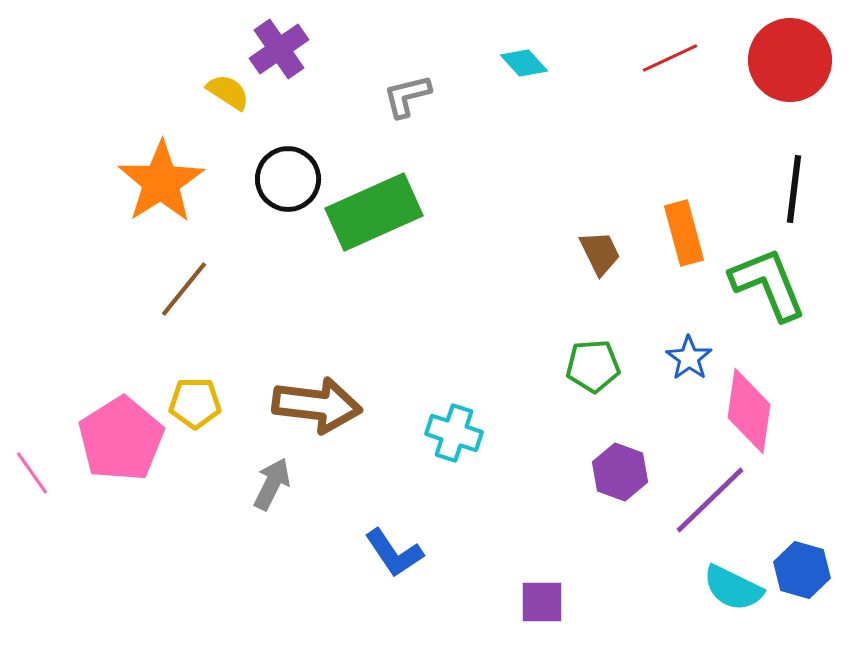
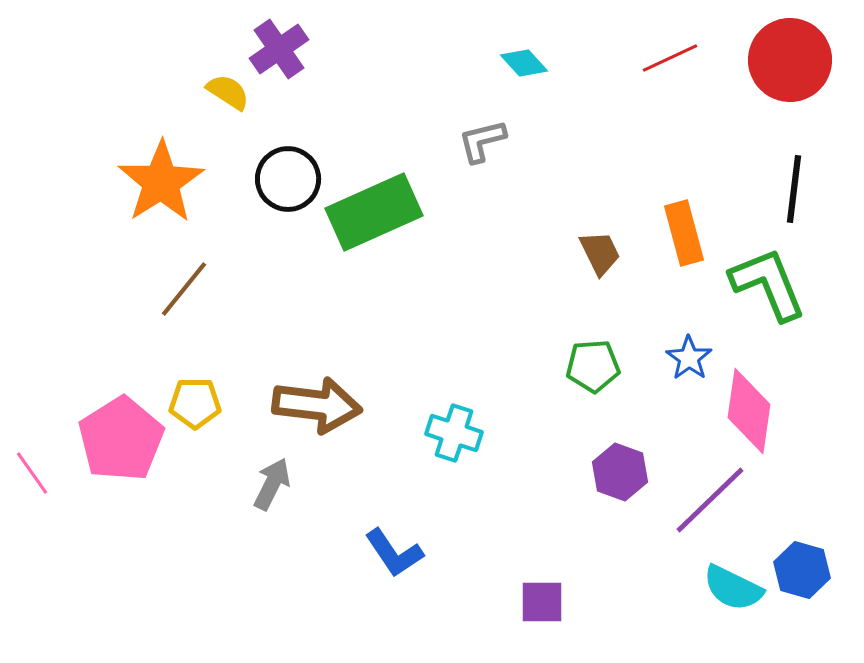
gray L-shape: moved 75 px right, 45 px down
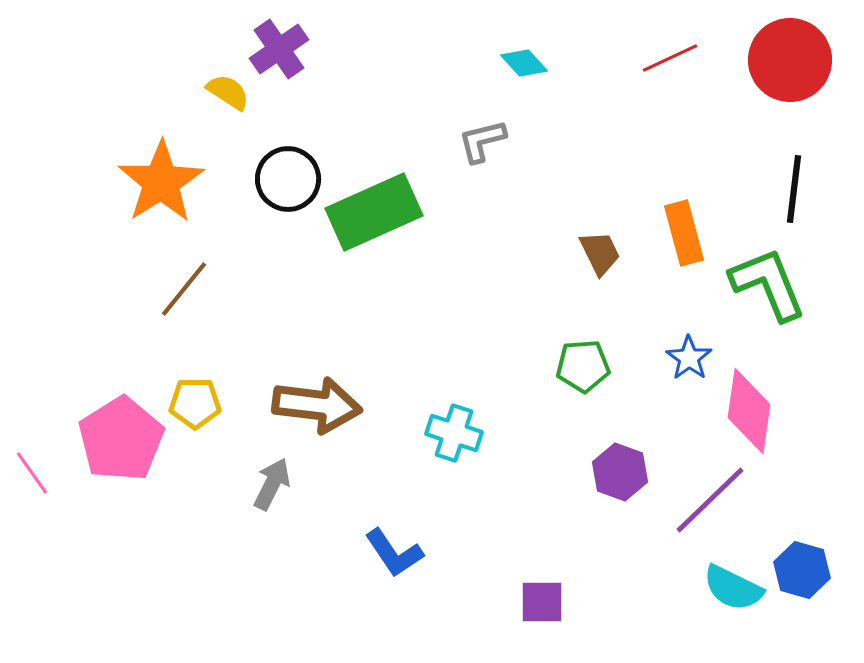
green pentagon: moved 10 px left
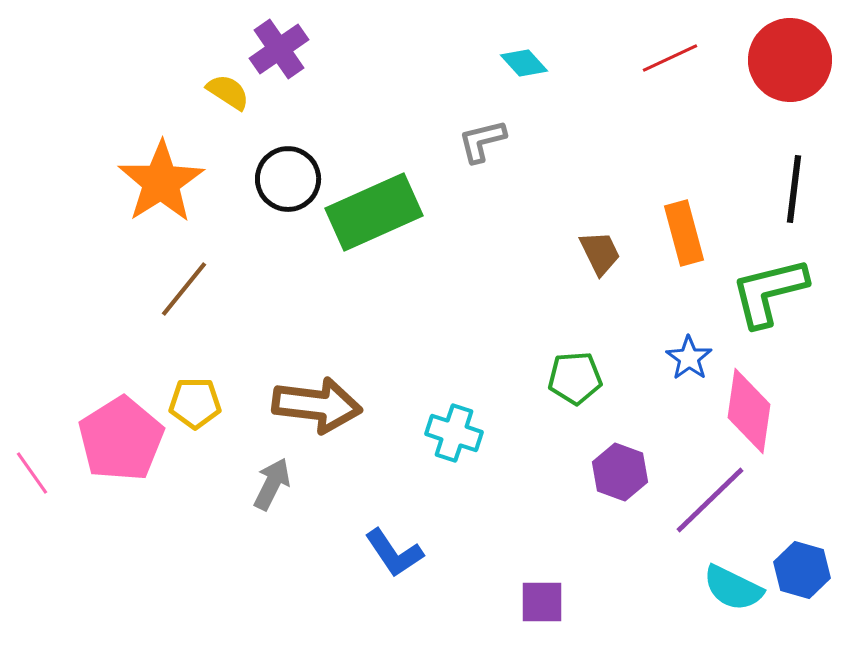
green L-shape: moved 1 px right, 8 px down; rotated 82 degrees counterclockwise
green pentagon: moved 8 px left, 12 px down
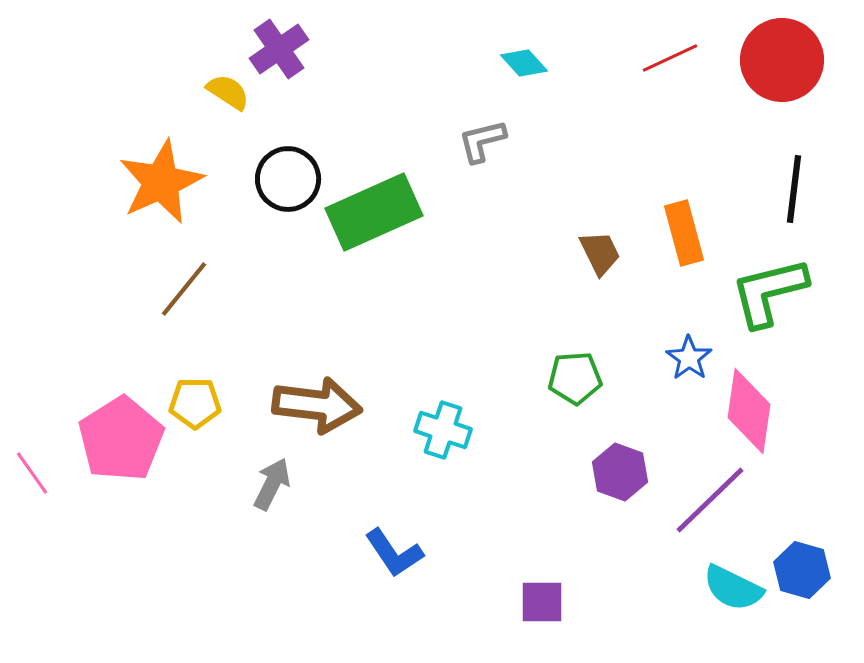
red circle: moved 8 px left
orange star: rotated 8 degrees clockwise
cyan cross: moved 11 px left, 3 px up
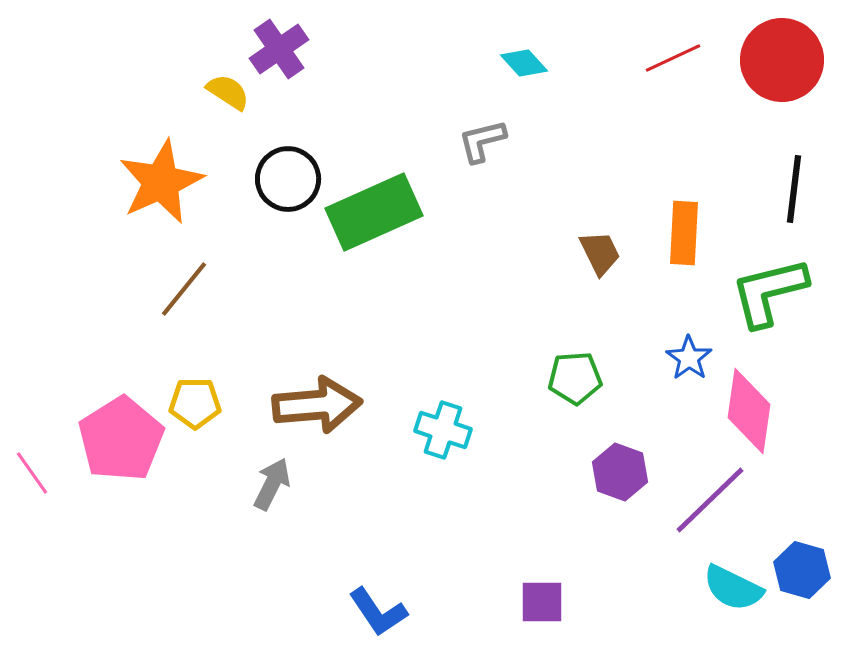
red line: moved 3 px right
orange rectangle: rotated 18 degrees clockwise
brown arrow: rotated 12 degrees counterclockwise
blue L-shape: moved 16 px left, 59 px down
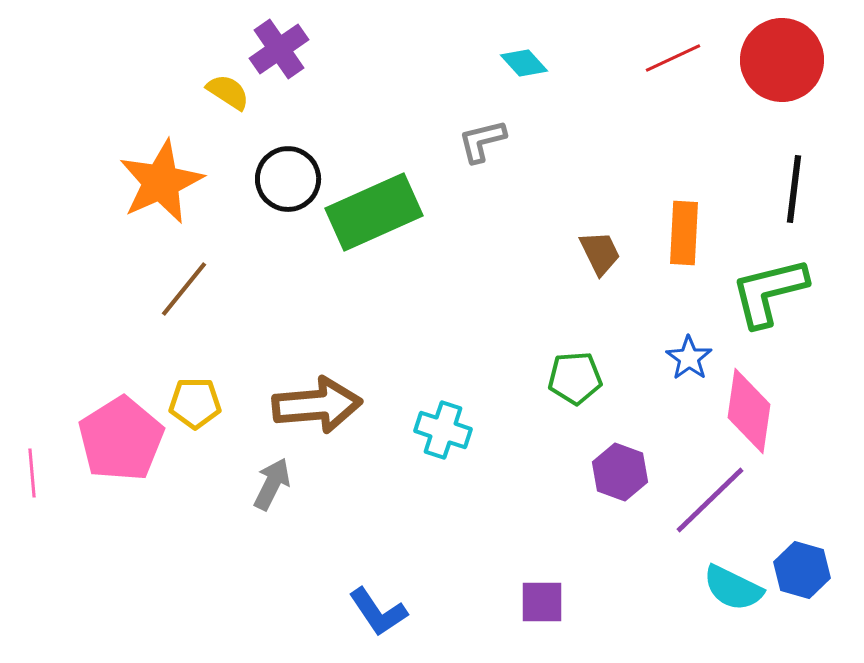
pink line: rotated 30 degrees clockwise
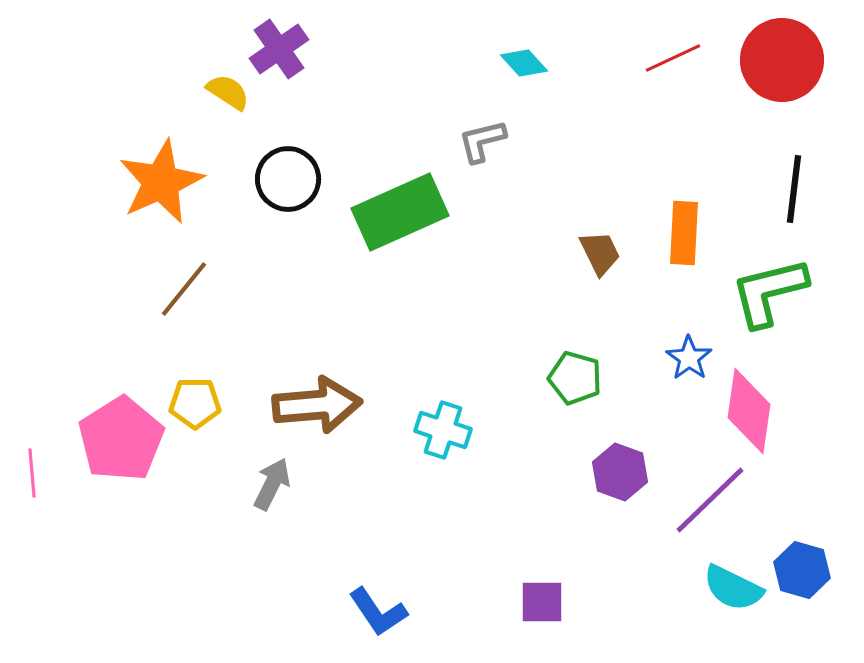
green rectangle: moved 26 px right
green pentagon: rotated 20 degrees clockwise
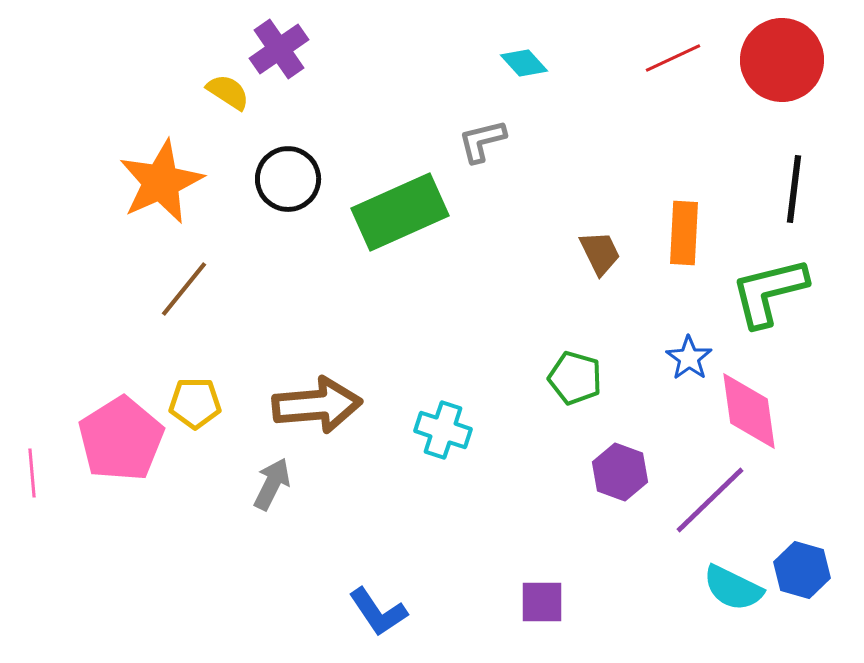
pink diamond: rotated 16 degrees counterclockwise
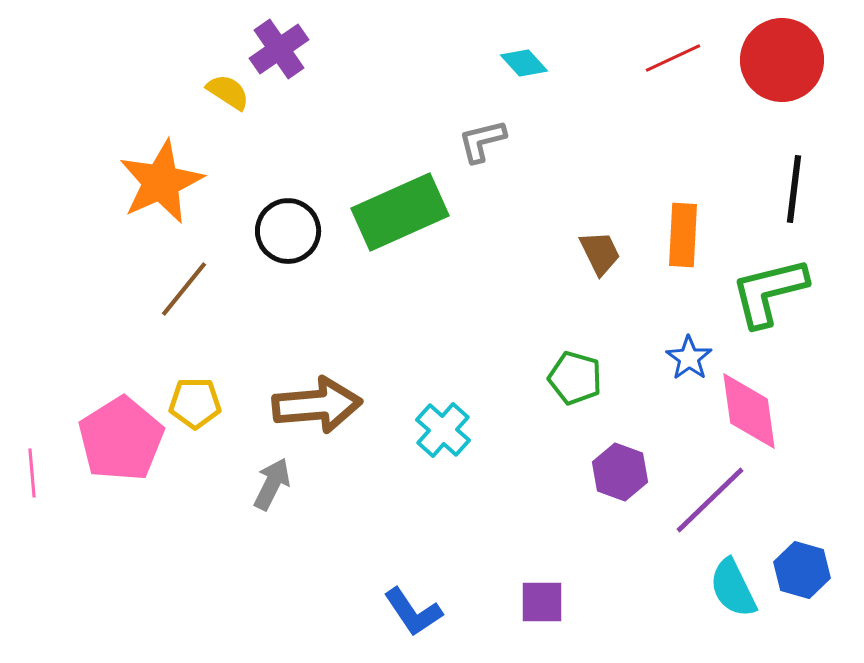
black circle: moved 52 px down
orange rectangle: moved 1 px left, 2 px down
cyan cross: rotated 24 degrees clockwise
cyan semicircle: rotated 38 degrees clockwise
blue L-shape: moved 35 px right
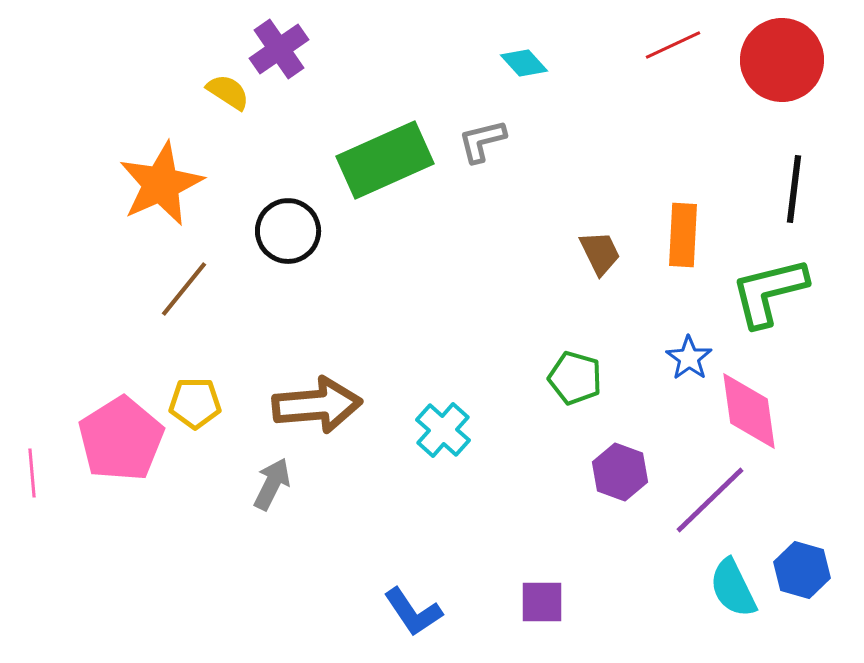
red line: moved 13 px up
orange star: moved 2 px down
green rectangle: moved 15 px left, 52 px up
